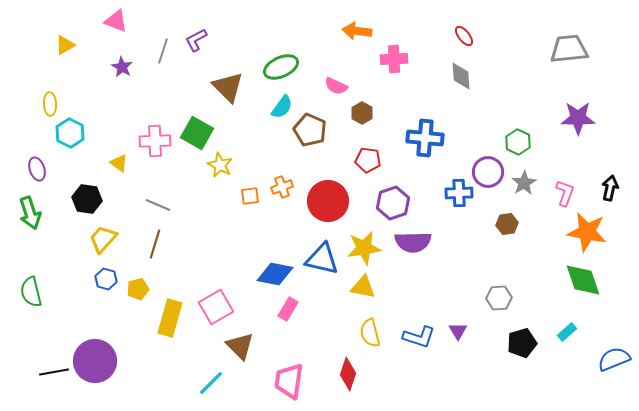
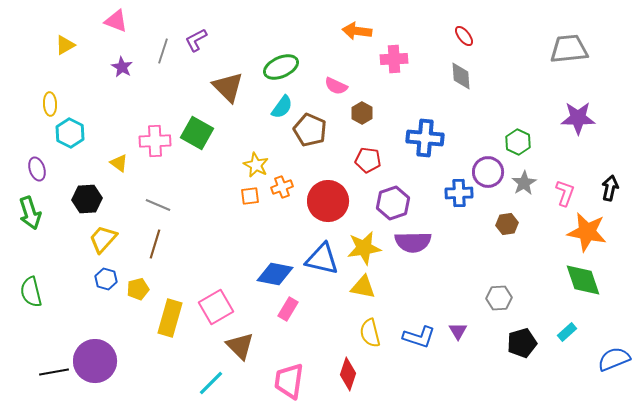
yellow star at (220, 165): moved 36 px right
black hexagon at (87, 199): rotated 12 degrees counterclockwise
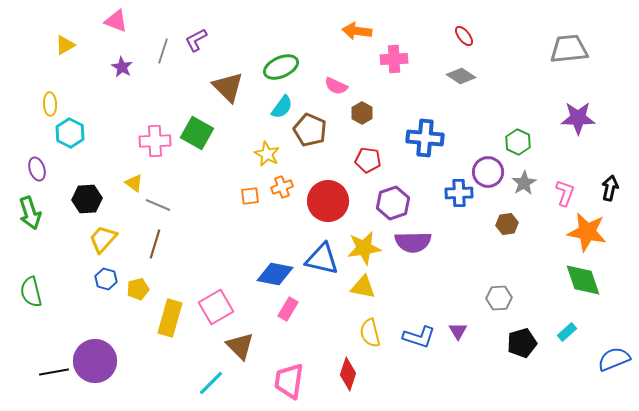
gray diamond at (461, 76): rotated 52 degrees counterclockwise
yellow triangle at (119, 163): moved 15 px right, 20 px down
yellow star at (256, 165): moved 11 px right, 11 px up
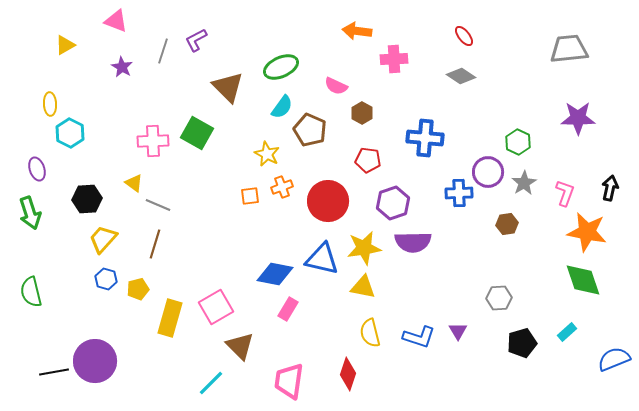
pink cross at (155, 141): moved 2 px left
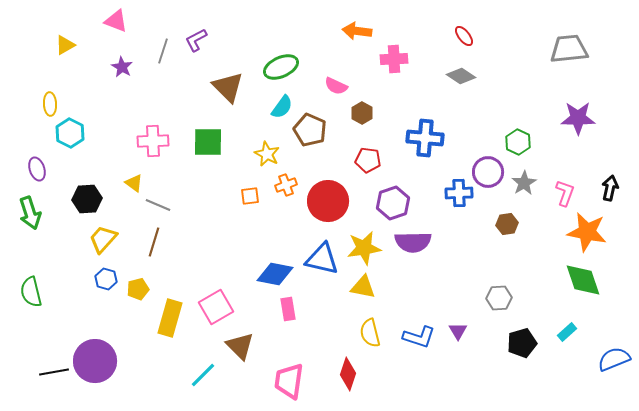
green square at (197, 133): moved 11 px right, 9 px down; rotated 28 degrees counterclockwise
orange cross at (282, 187): moved 4 px right, 2 px up
brown line at (155, 244): moved 1 px left, 2 px up
pink rectangle at (288, 309): rotated 40 degrees counterclockwise
cyan line at (211, 383): moved 8 px left, 8 px up
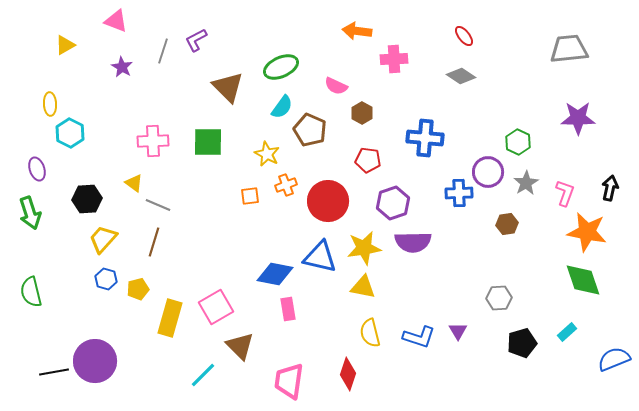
gray star at (524, 183): moved 2 px right
blue triangle at (322, 259): moved 2 px left, 2 px up
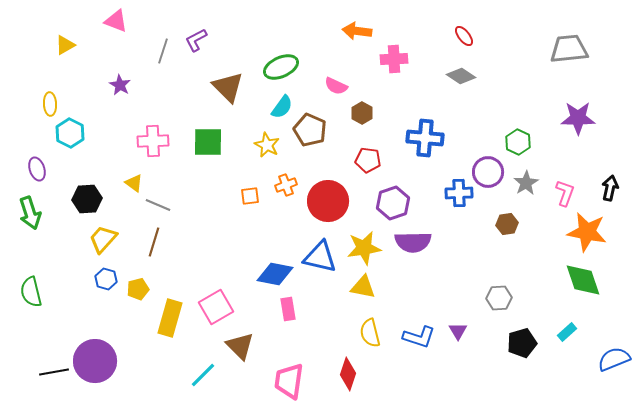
purple star at (122, 67): moved 2 px left, 18 px down
yellow star at (267, 154): moved 9 px up
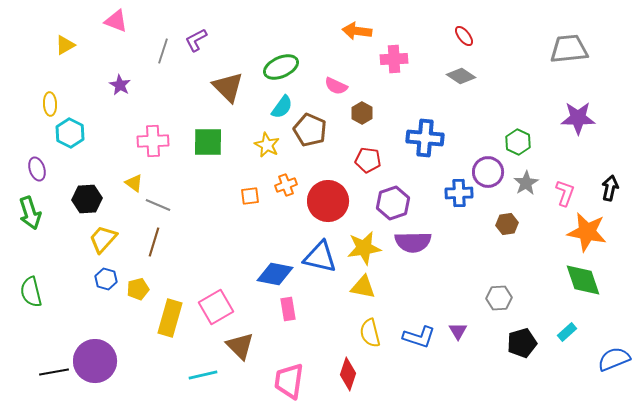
cyan line at (203, 375): rotated 32 degrees clockwise
